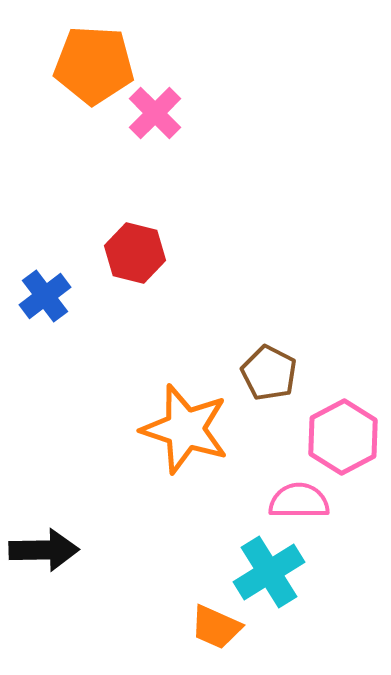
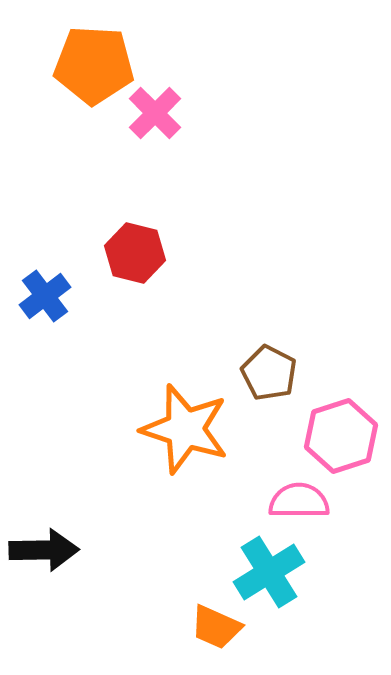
pink hexagon: moved 2 px left, 1 px up; rotated 10 degrees clockwise
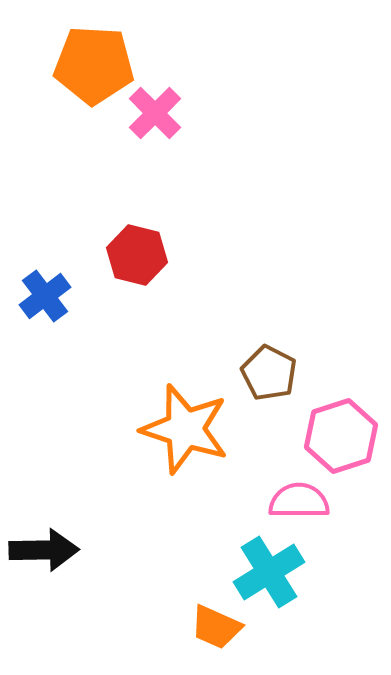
red hexagon: moved 2 px right, 2 px down
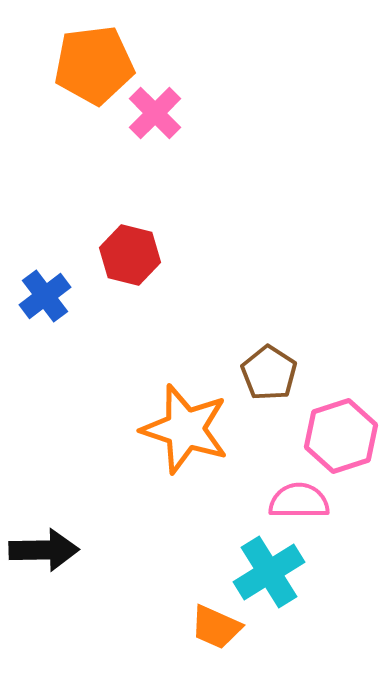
orange pentagon: rotated 10 degrees counterclockwise
red hexagon: moved 7 px left
brown pentagon: rotated 6 degrees clockwise
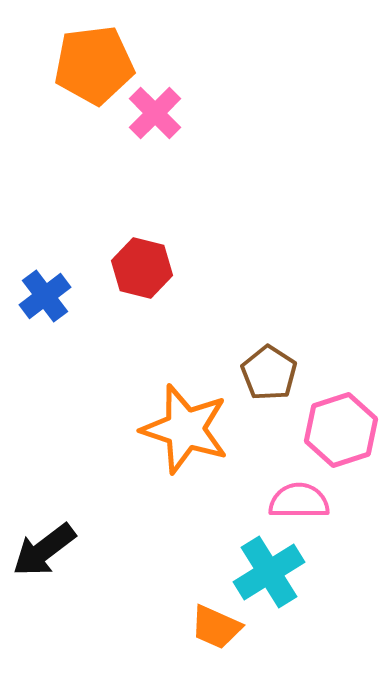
red hexagon: moved 12 px right, 13 px down
pink hexagon: moved 6 px up
black arrow: rotated 144 degrees clockwise
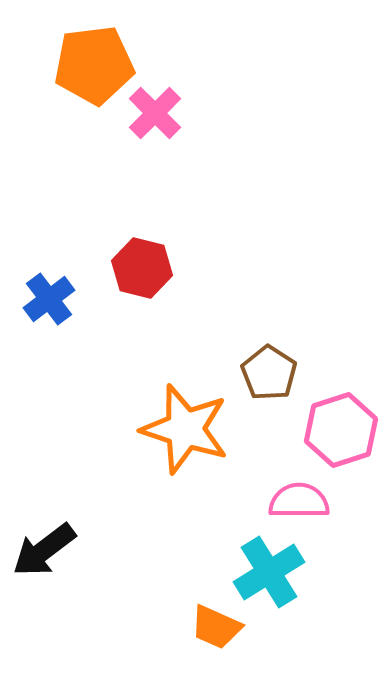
blue cross: moved 4 px right, 3 px down
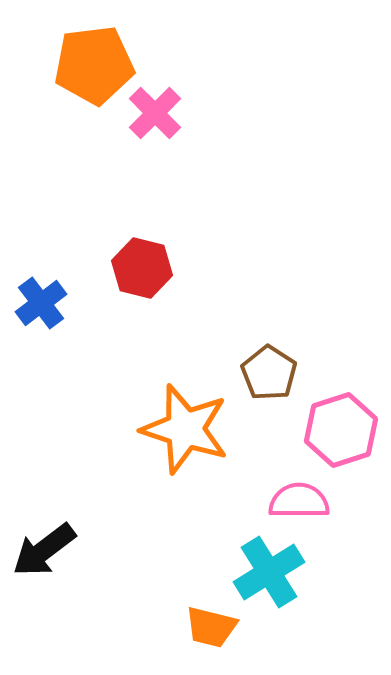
blue cross: moved 8 px left, 4 px down
orange trapezoid: moved 5 px left; rotated 10 degrees counterclockwise
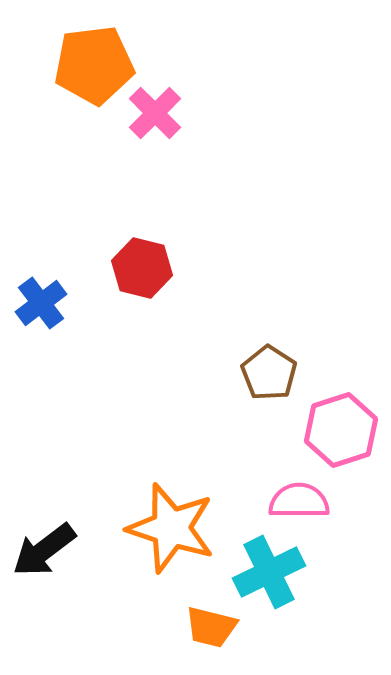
orange star: moved 14 px left, 99 px down
cyan cross: rotated 6 degrees clockwise
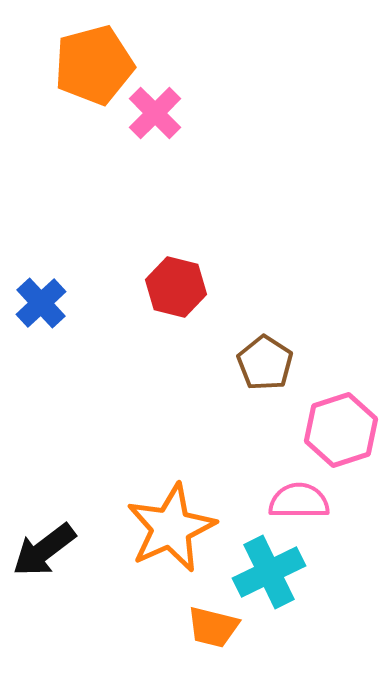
orange pentagon: rotated 8 degrees counterclockwise
red hexagon: moved 34 px right, 19 px down
blue cross: rotated 6 degrees counterclockwise
brown pentagon: moved 4 px left, 10 px up
orange star: rotated 30 degrees clockwise
orange trapezoid: moved 2 px right
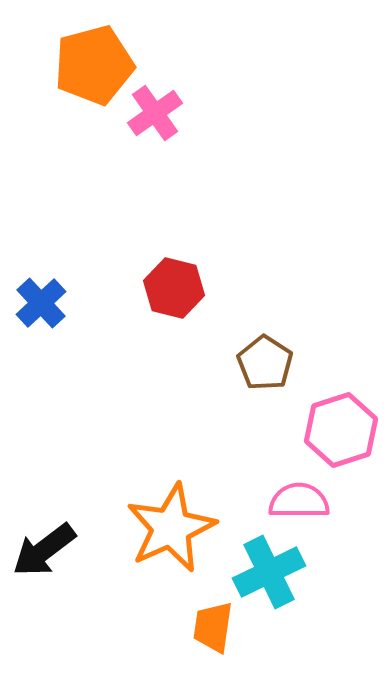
pink cross: rotated 10 degrees clockwise
red hexagon: moved 2 px left, 1 px down
orange trapezoid: rotated 84 degrees clockwise
